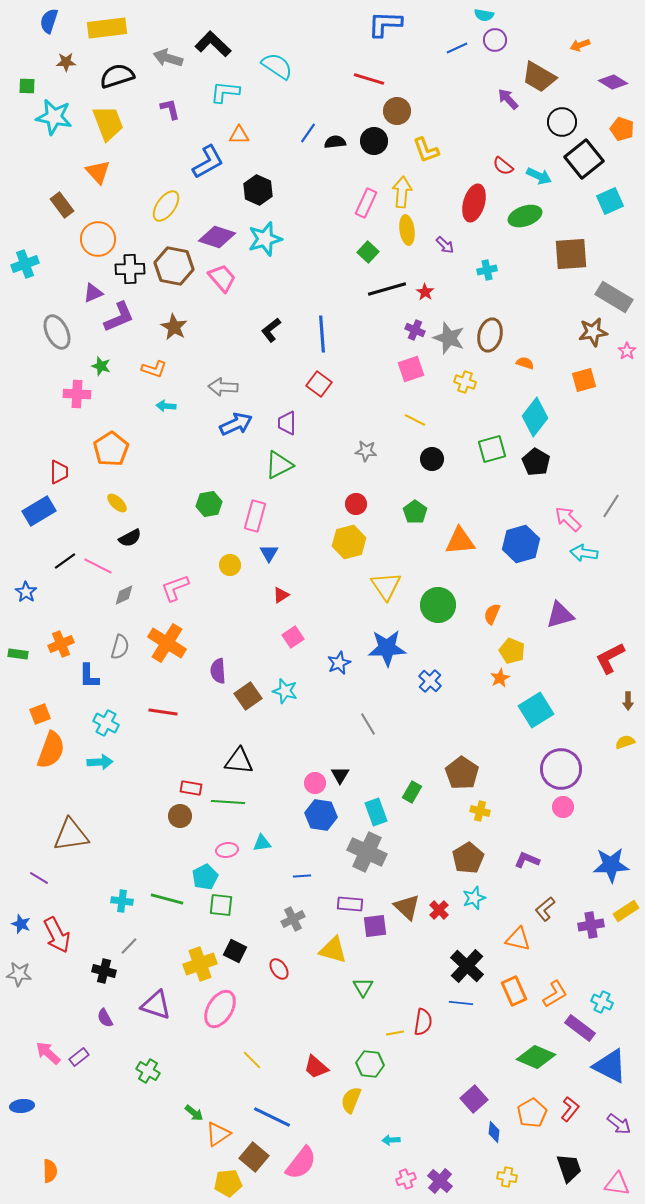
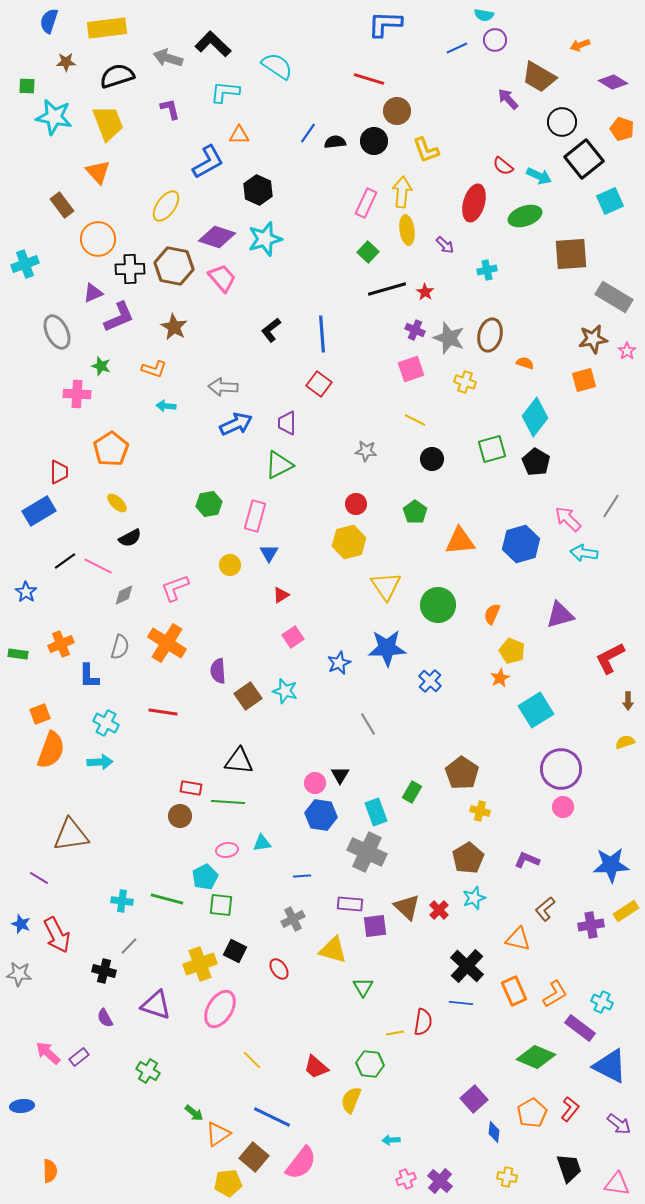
brown star at (593, 332): moved 7 px down
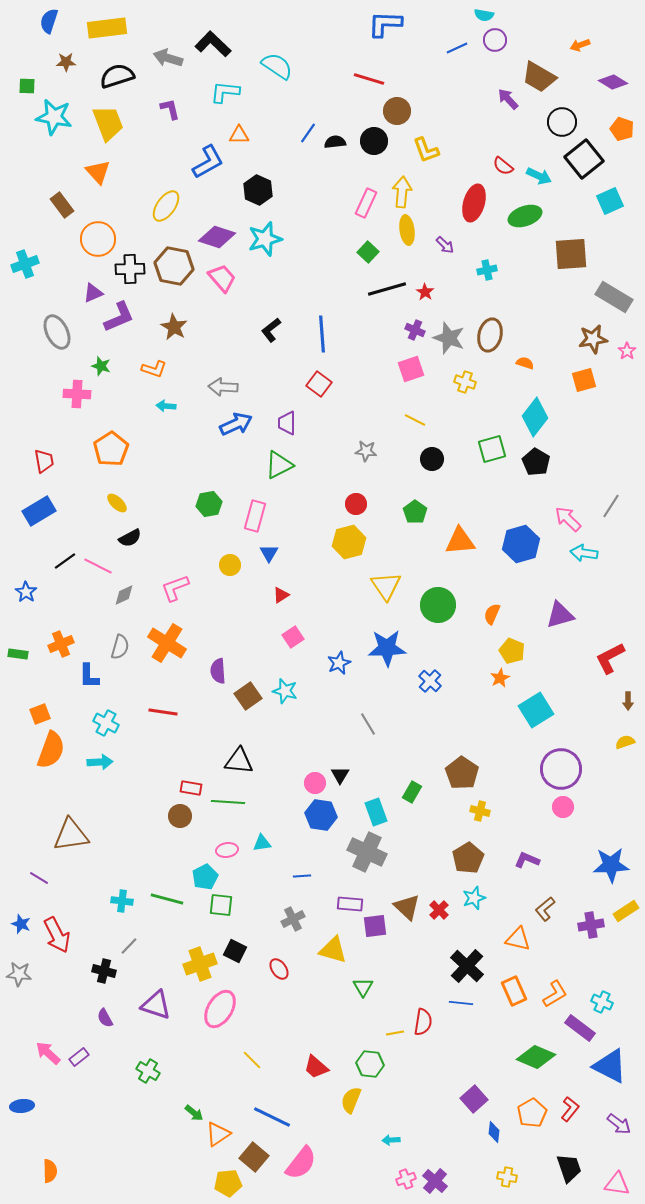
red trapezoid at (59, 472): moved 15 px left, 11 px up; rotated 10 degrees counterclockwise
purple cross at (440, 1181): moved 5 px left
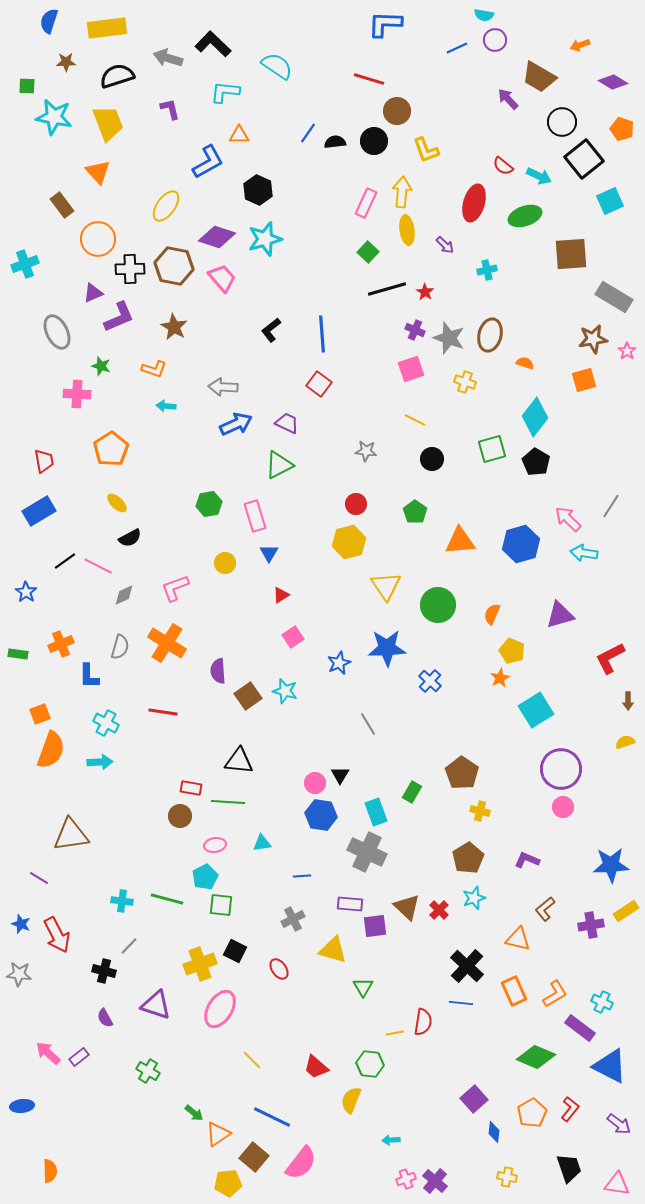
purple trapezoid at (287, 423): rotated 115 degrees clockwise
pink rectangle at (255, 516): rotated 32 degrees counterclockwise
yellow circle at (230, 565): moved 5 px left, 2 px up
pink ellipse at (227, 850): moved 12 px left, 5 px up
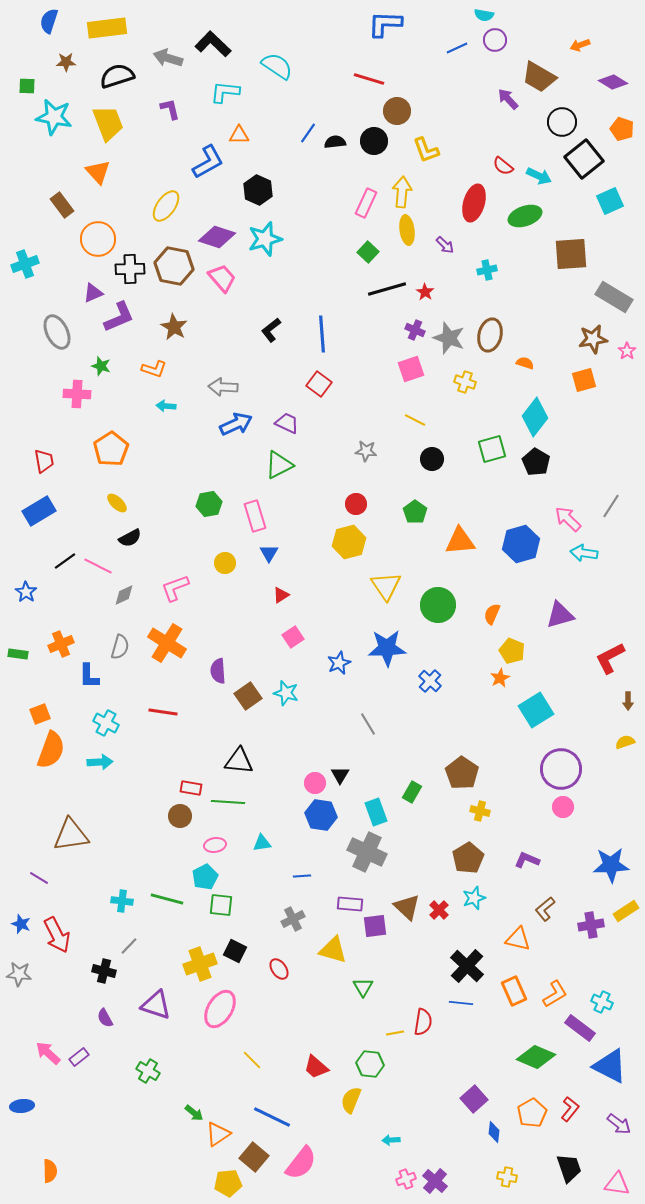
cyan star at (285, 691): moved 1 px right, 2 px down
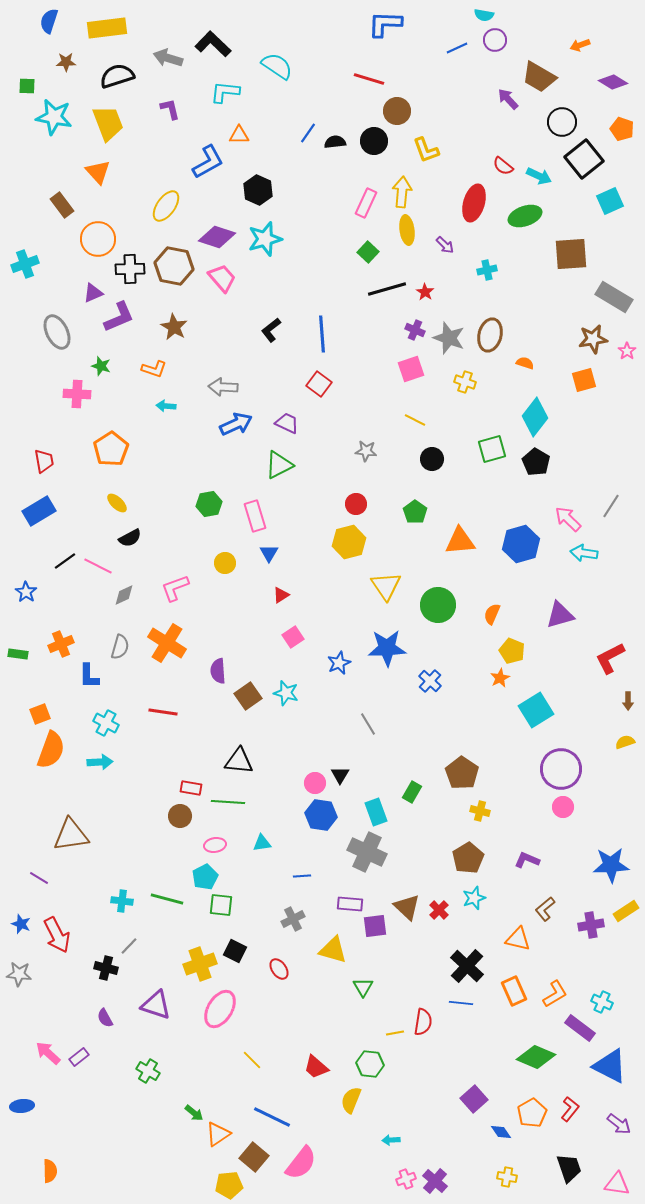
black cross at (104, 971): moved 2 px right, 3 px up
blue diamond at (494, 1132): moved 7 px right; rotated 40 degrees counterclockwise
yellow pentagon at (228, 1183): moved 1 px right, 2 px down
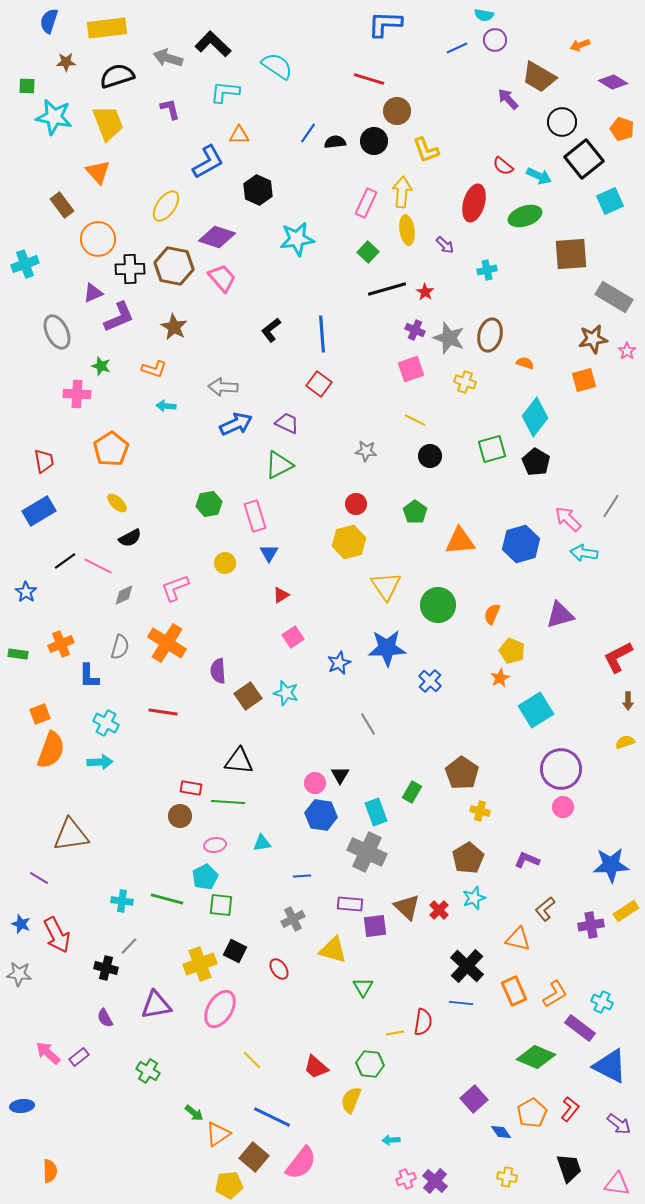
cyan star at (265, 239): moved 32 px right; rotated 8 degrees clockwise
black circle at (432, 459): moved 2 px left, 3 px up
red L-shape at (610, 658): moved 8 px right, 1 px up
purple triangle at (156, 1005): rotated 28 degrees counterclockwise
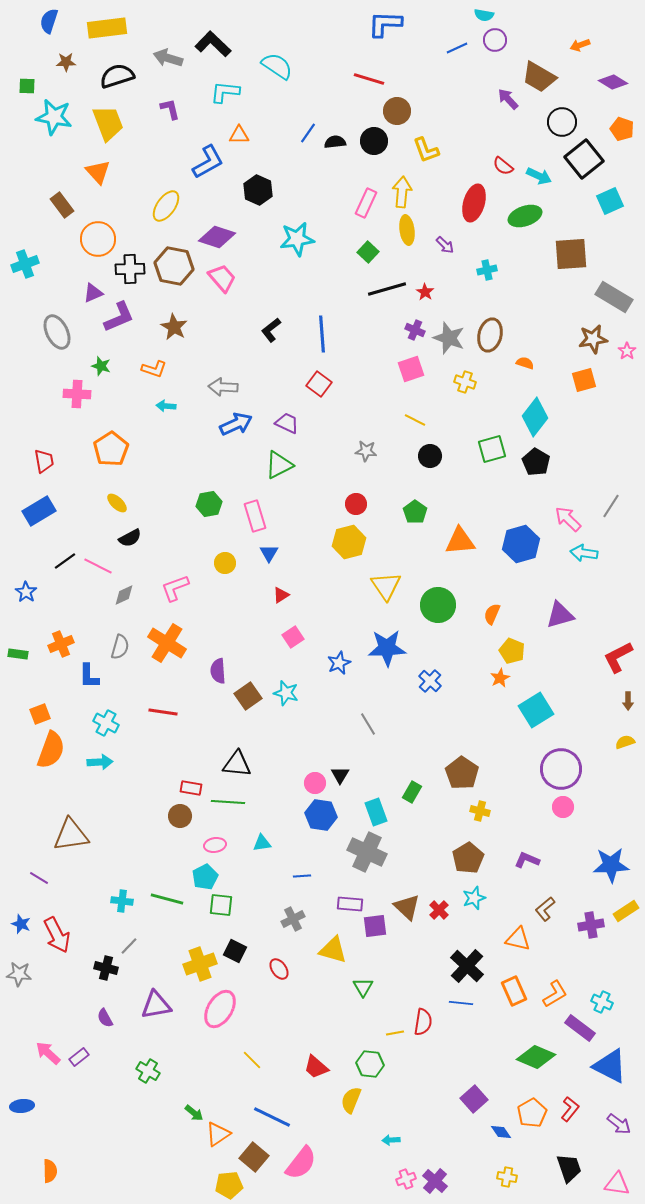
black triangle at (239, 761): moved 2 px left, 3 px down
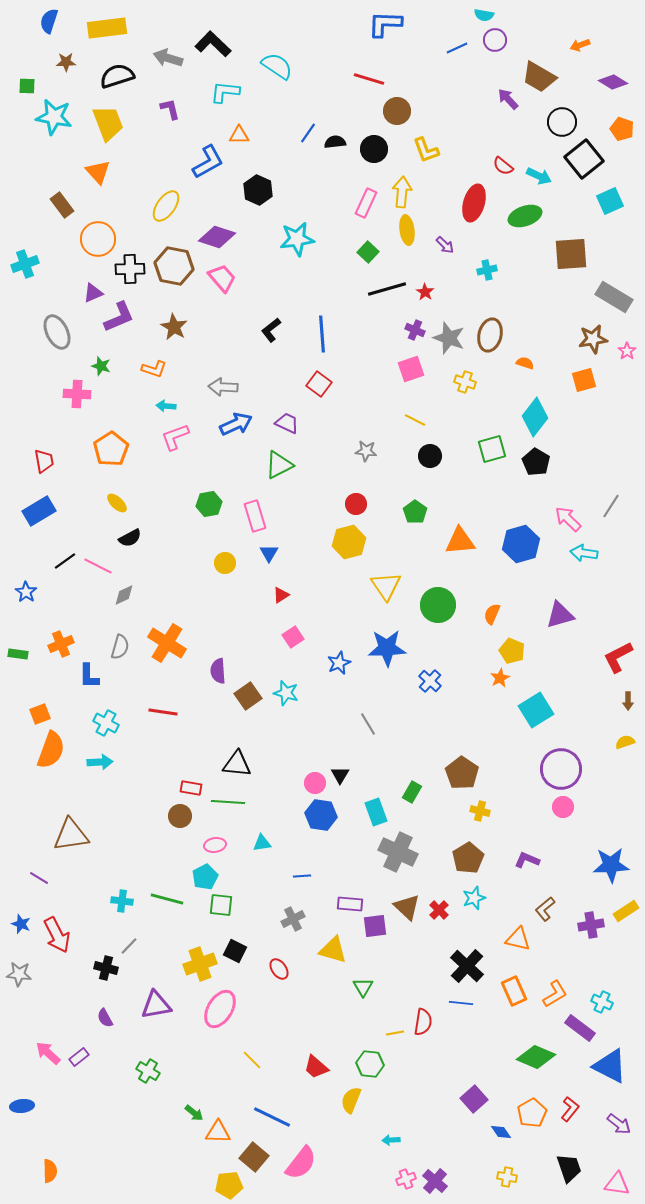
black circle at (374, 141): moved 8 px down
pink L-shape at (175, 588): moved 151 px up
gray cross at (367, 852): moved 31 px right
orange triangle at (218, 1134): moved 2 px up; rotated 36 degrees clockwise
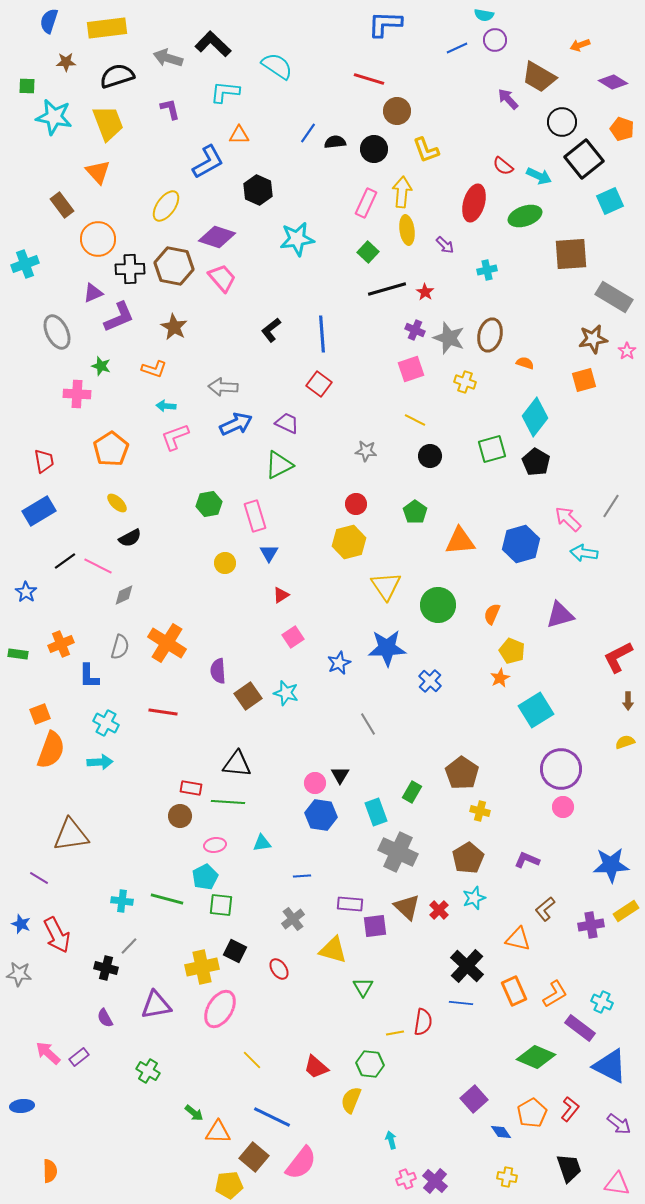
gray cross at (293, 919): rotated 10 degrees counterclockwise
yellow cross at (200, 964): moved 2 px right, 3 px down; rotated 8 degrees clockwise
cyan arrow at (391, 1140): rotated 78 degrees clockwise
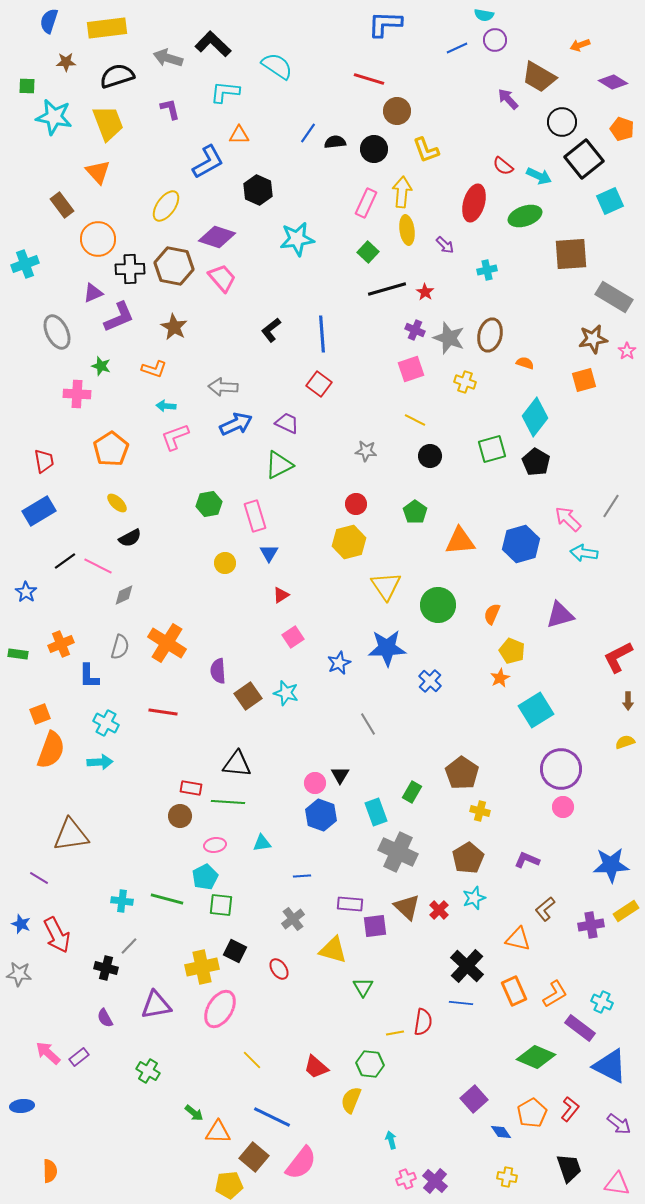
blue hexagon at (321, 815): rotated 12 degrees clockwise
